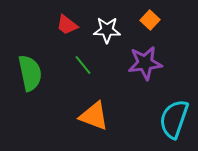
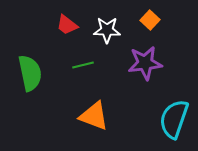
green line: rotated 65 degrees counterclockwise
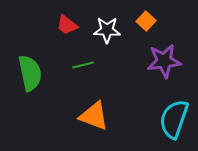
orange square: moved 4 px left, 1 px down
purple star: moved 19 px right, 2 px up
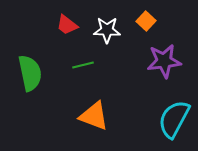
cyan semicircle: rotated 9 degrees clockwise
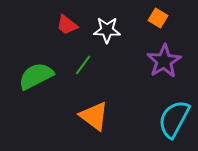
orange square: moved 12 px right, 3 px up; rotated 12 degrees counterclockwise
purple star: rotated 24 degrees counterclockwise
green line: rotated 40 degrees counterclockwise
green semicircle: moved 6 px right, 3 px down; rotated 105 degrees counterclockwise
orange triangle: rotated 16 degrees clockwise
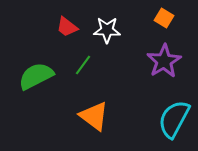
orange square: moved 6 px right
red trapezoid: moved 2 px down
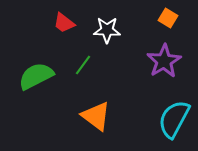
orange square: moved 4 px right
red trapezoid: moved 3 px left, 4 px up
orange triangle: moved 2 px right
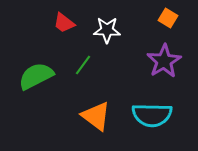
cyan semicircle: moved 22 px left, 4 px up; rotated 117 degrees counterclockwise
